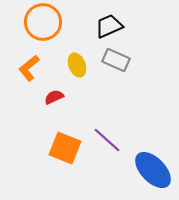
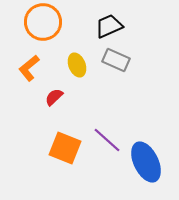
red semicircle: rotated 18 degrees counterclockwise
blue ellipse: moved 7 px left, 8 px up; rotated 18 degrees clockwise
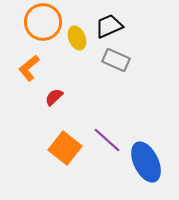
yellow ellipse: moved 27 px up
orange square: rotated 16 degrees clockwise
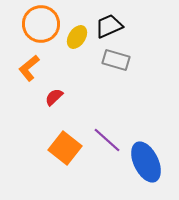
orange circle: moved 2 px left, 2 px down
yellow ellipse: moved 1 px up; rotated 55 degrees clockwise
gray rectangle: rotated 8 degrees counterclockwise
